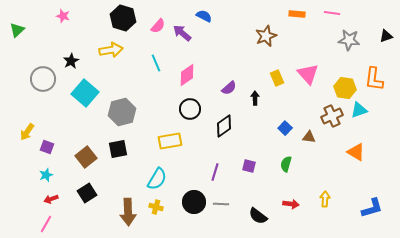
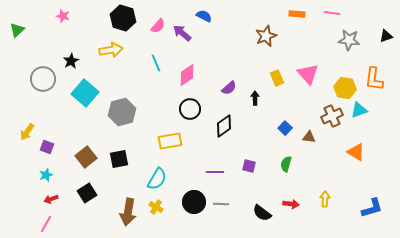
black square at (118, 149): moved 1 px right, 10 px down
purple line at (215, 172): rotated 72 degrees clockwise
yellow cross at (156, 207): rotated 16 degrees clockwise
brown arrow at (128, 212): rotated 12 degrees clockwise
black semicircle at (258, 216): moved 4 px right, 3 px up
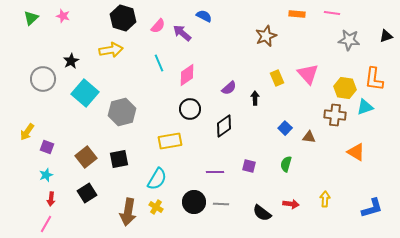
green triangle at (17, 30): moved 14 px right, 12 px up
cyan line at (156, 63): moved 3 px right
cyan triangle at (359, 110): moved 6 px right, 3 px up
brown cross at (332, 116): moved 3 px right, 1 px up; rotated 30 degrees clockwise
red arrow at (51, 199): rotated 64 degrees counterclockwise
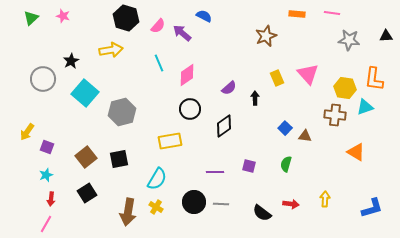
black hexagon at (123, 18): moved 3 px right
black triangle at (386, 36): rotated 16 degrees clockwise
brown triangle at (309, 137): moved 4 px left, 1 px up
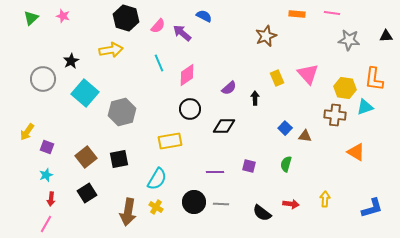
black diamond at (224, 126): rotated 35 degrees clockwise
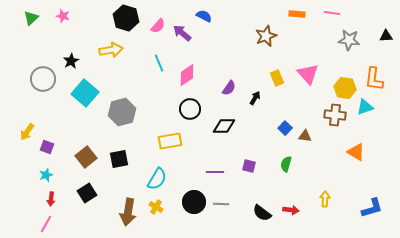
purple semicircle at (229, 88): rotated 14 degrees counterclockwise
black arrow at (255, 98): rotated 32 degrees clockwise
red arrow at (291, 204): moved 6 px down
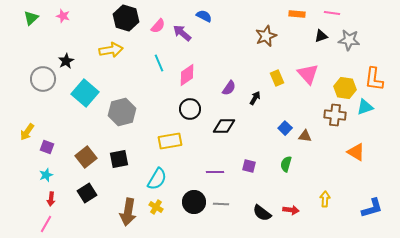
black triangle at (386, 36): moved 65 px left; rotated 16 degrees counterclockwise
black star at (71, 61): moved 5 px left
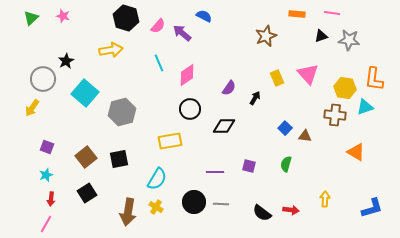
yellow arrow at (27, 132): moved 5 px right, 24 px up
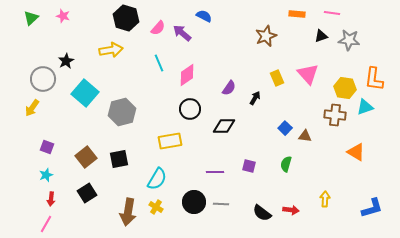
pink semicircle at (158, 26): moved 2 px down
